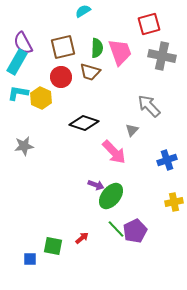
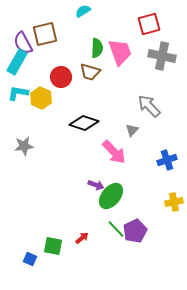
brown square: moved 18 px left, 13 px up
blue square: rotated 24 degrees clockwise
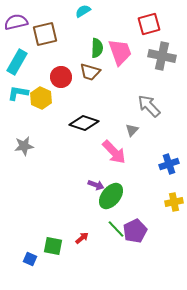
purple semicircle: moved 7 px left, 21 px up; rotated 105 degrees clockwise
blue cross: moved 2 px right, 4 px down
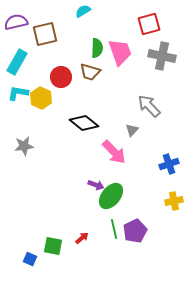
black diamond: rotated 20 degrees clockwise
yellow cross: moved 1 px up
green line: moved 2 px left; rotated 30 degrees clockwise
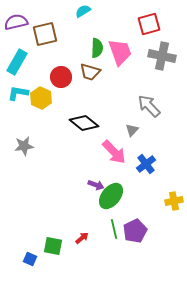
blue cross: moved 23 px left; rotated 18 degrees counterclockwise
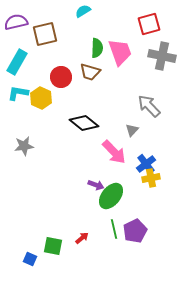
yellow cross: moved 23 px left, 23 px up
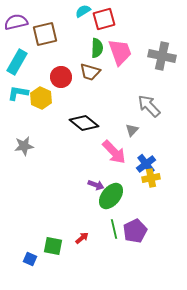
red square: moved 45 px left, 5 px up
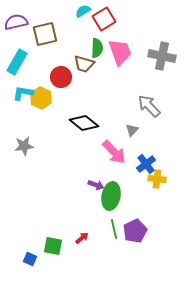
red square: rotated 15 degrees counterclockwise
brown trapezoid: moved 6 px left, 8 px up
cyan L-shape: moved 5 px right
yellow cross: moved 6 px right, 1 px down; rotated 18 degrees clockwise
green ellipse: rotated 28 degrees counterclockwise
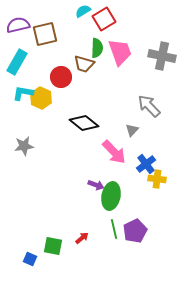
purple semicircle: moved 2 px right, 3 px down
